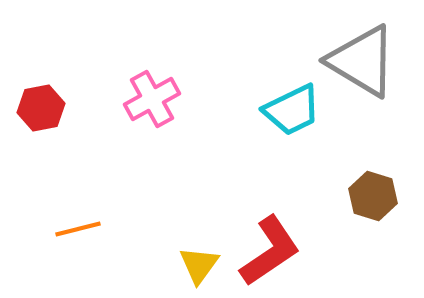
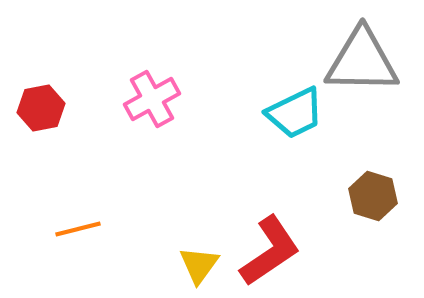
gray triangle: rotated 30 degrees counterclockwise
cyan trapezoid: moved 3 px right, 3 px down
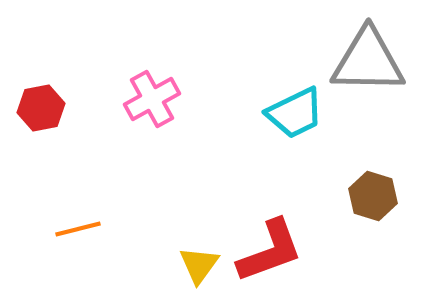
gray triangle: moved 6 px right
red L-shape: rotated 14 degrees clockwise
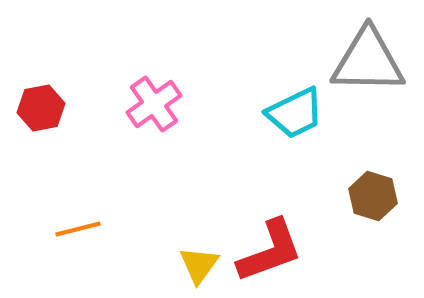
pink cross: moved 2 px right, 5 px down; rotated 6 degrees counterclockwise
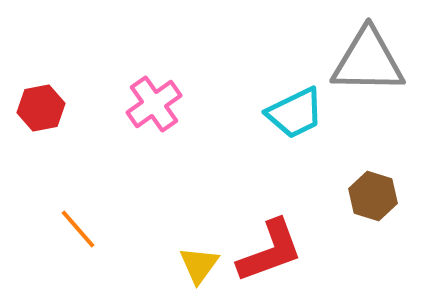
orange line: rotated 63 degrees clockwise
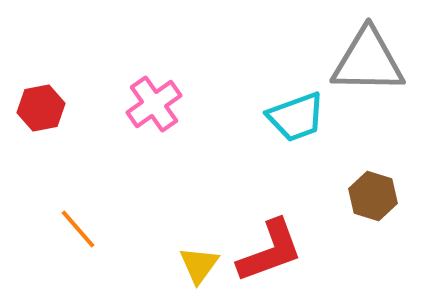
cyan trapezoid: moved 1 px right, 4 px down; rotated 6 degrees clockwise
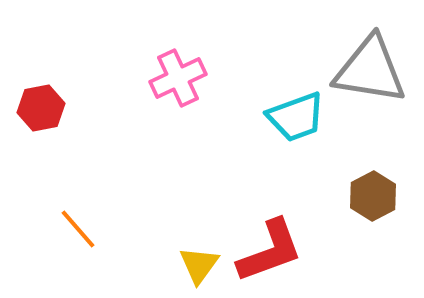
gray triangle: moved 2 px right, 9 px down; rotated 8 degrees clockwise
pink cross: moved 24 px right, 26 px up; rotated 10 degrees clockwise
brown hexagon: rotated 15 degrees clockwise
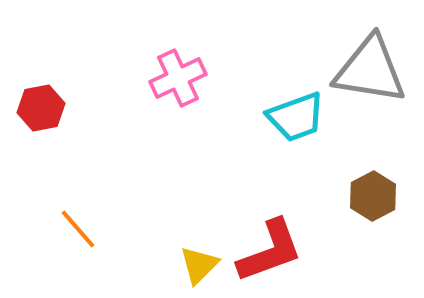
yellow triangle: rotated 9 degrees clockwise
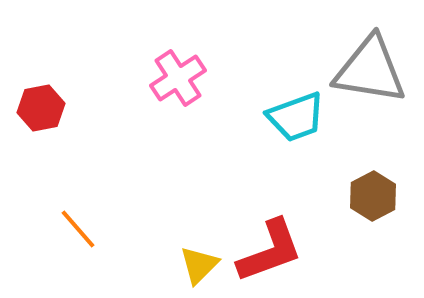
pink cross: rotated 8 degrees counterclockwise
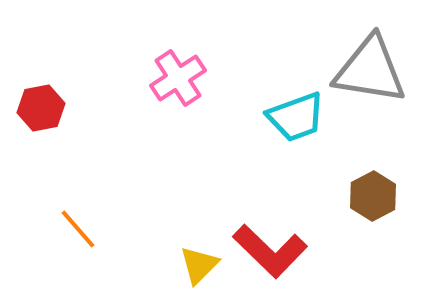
red L-shape: rotated 64 degrees clockwise
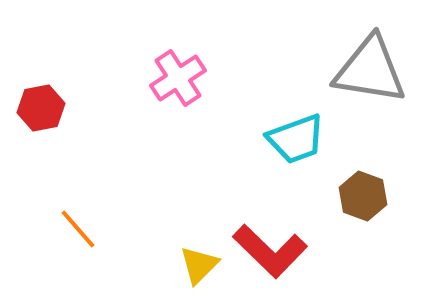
cyan trapezoid: moved 22 px down
brown hexagon: moved 10 px left; rotated 12 degrees counterclockwise
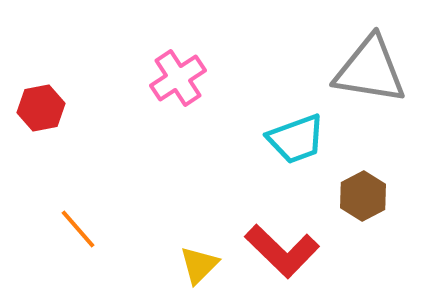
brown hexagon: rotated 12 degrees clockwise
red L-shape: moved 12 px right
